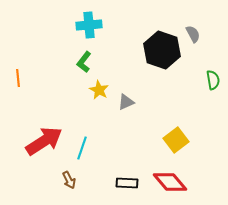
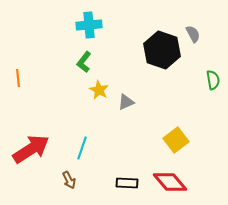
red arrow: moved 13 px left, 8 px down
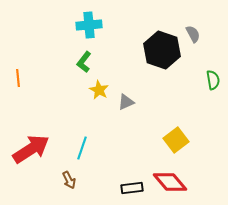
black rectangle: moved 5 px right, 5 px down; rotated 10 degrees counterclockwise
